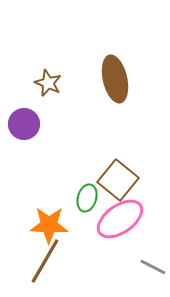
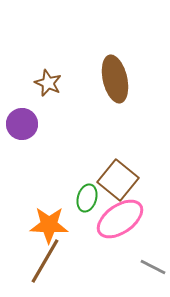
purple circle: moved 2 px left
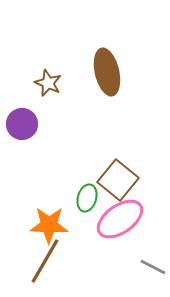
brown ellipse: moved 8 px left, 7 px up
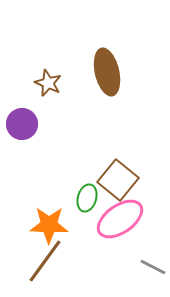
brown line: rotated 6 degrees clockwise
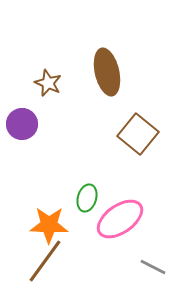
brown square: moved 20 px right, 46 px up
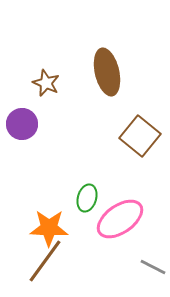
brown star: moved 2 px left
brown square: moved 2 px right, 2 px down
orange star: moved 3 px down
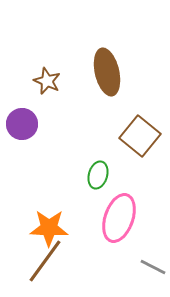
brown star: moved 1 px right, 2 px up
green ellipse: moved 11 px right, 23 px up
pink ellipse: moved 1 px left, 1 px up; rotated 36 degrees counterclockwise
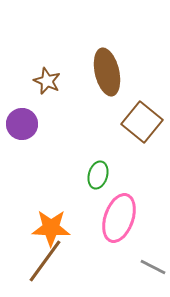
brown square: moved 2 px right, 14 px up
orange star: moved 2 px right
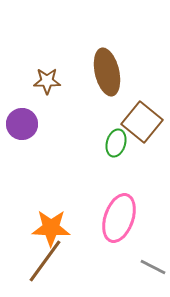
brown star: rotated 24 degrees counterclockwise
green ellipse: moved 18 px right, 32 px up
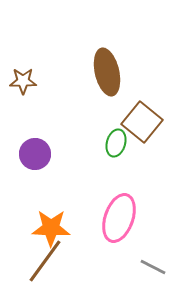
brown star: moved 24 px left
purple circle: moved 13 px right, 30 px down
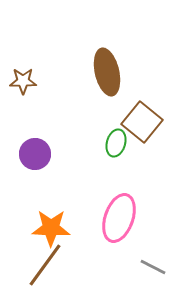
brown line: moved 4 px down
